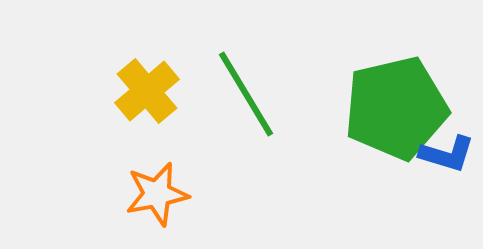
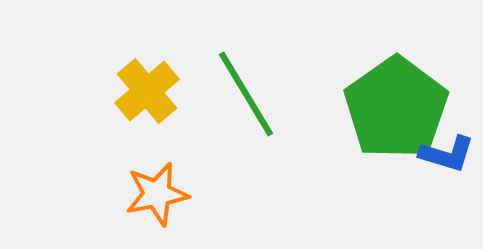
green pentagon: rotated 22 degrees counterclockwise
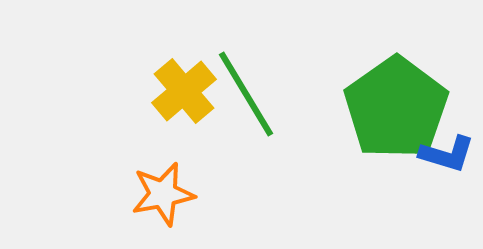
yellow cross: moved 37 px right
orange star: moved 6 px right
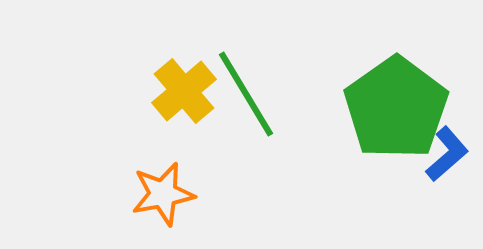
blue L-shape: rotated 58 degrees counterclockwise
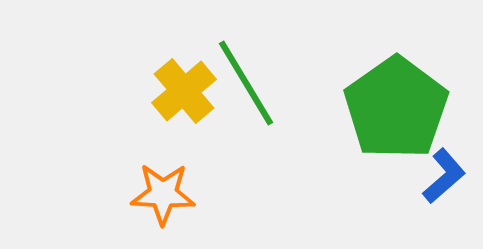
green line: moved 11 px up
blue L-shape: moved 3 px left, 22 px down
orange star: rotated 14 degrees clockwise
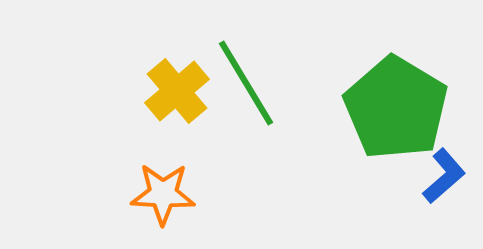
yellow cross: moved 7 px left
green pentagon: rotated 6 degrees counterclockwise
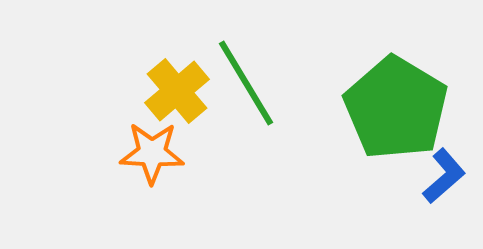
orange star: moved 11 px left, 41 px up
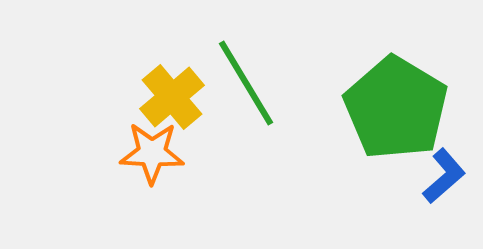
yellow cross: moved 5 px left, 6 px down
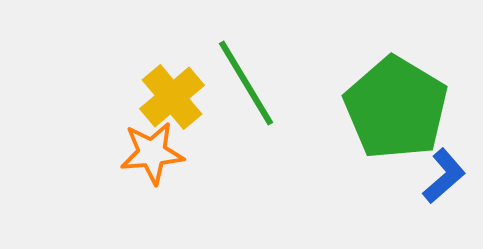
orange star: rotated 8 degrees counterclockwise
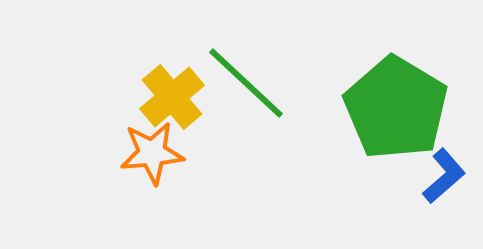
green line: rotated 16 degrees counterclockwise
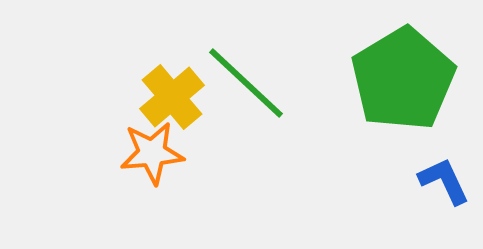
green pentagon: moved 7 px right, 29 px up; rotated 10 degrees clockwise
blue L-shape: moved 5 px down; rotated 74 degrees counterclockwise
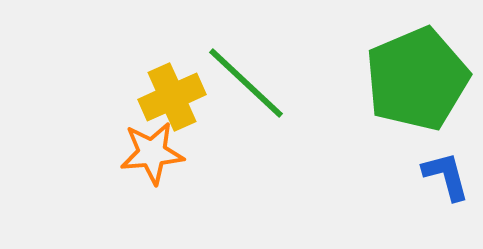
green pentagon: moved 14 px right; rotated 8 degrees clockwise
yellow cross: rotated 16 degrees clockwise
blue L-shape: moved 2 px right, 5 px up; rotated 10 degrees clockwise
